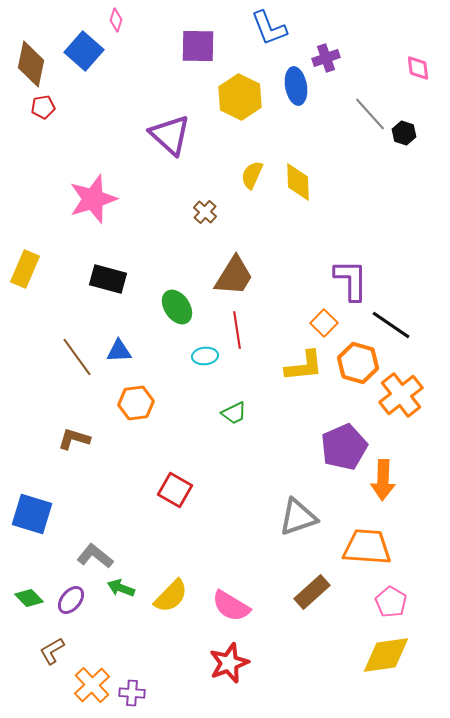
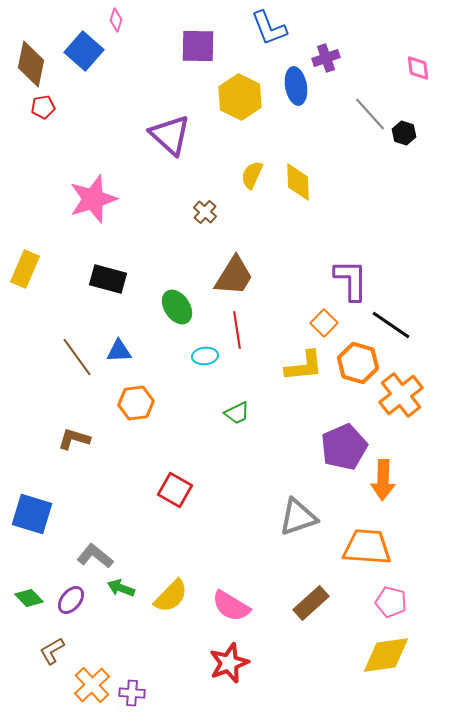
green trapezoid at (234, 413): moved 3 px right
brown rectangle at (312, 592): moved 1 px left, 11 px down
pink pentagon at (391, 602): rotated 16 degrees counterclockwise
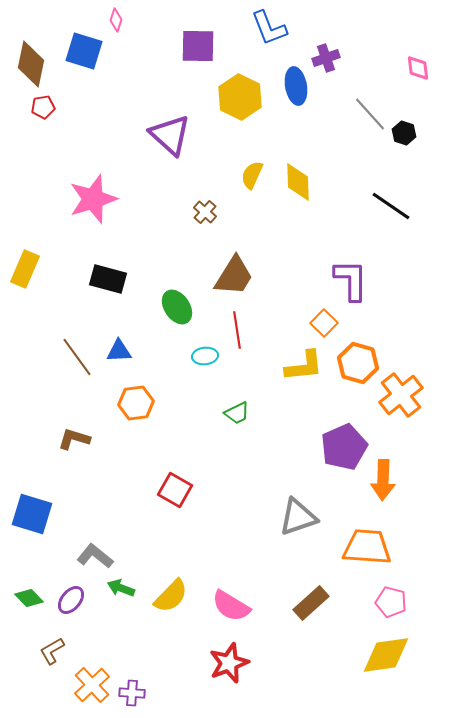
blue square at (84, 51): rotated 24 degrees counterclockwise
black line at (391, 325): moved 119 px up
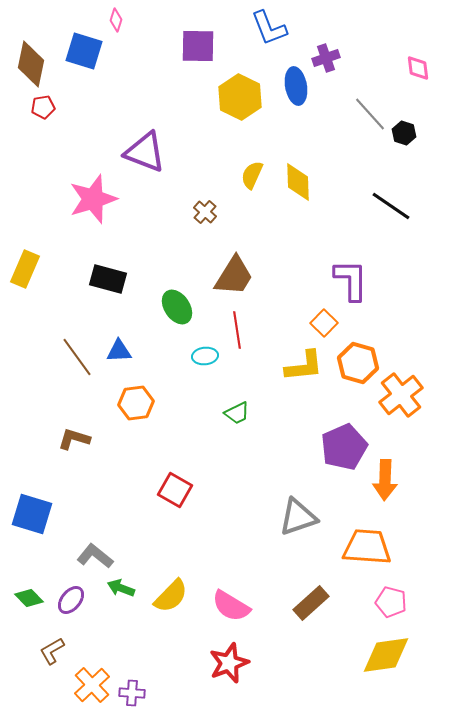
purple triangle at (170, 135): moved 25 px left, 17 px down; rotated 21 degrees counterclockwise
orange arrow at (383, 480): moved 2 px right
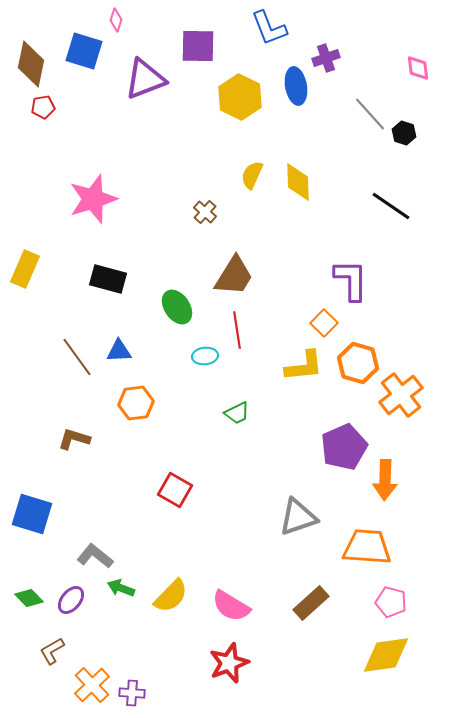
purple triangle at (145, 152): moved 73 px up; rotated 42 degrees counterclockwise
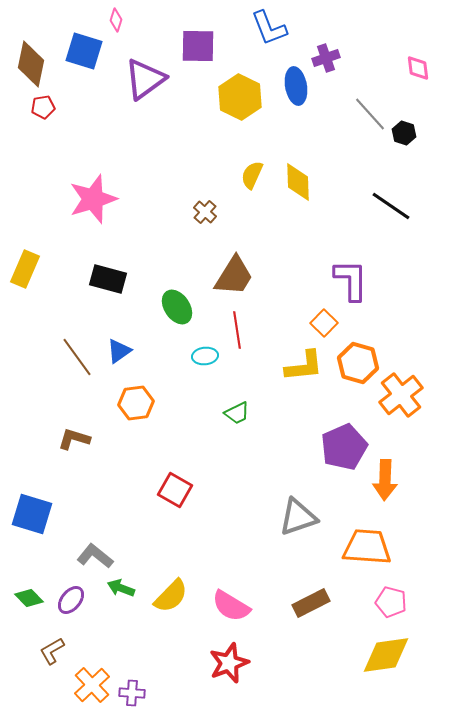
purple triangle at (145, 79): rotated 15 degrees counterclockwise
blue triangle at (119, 351): rotated 32 degrees counterclockwise
brown rectangle at (311, 603): rotated 15 degrees clockwise
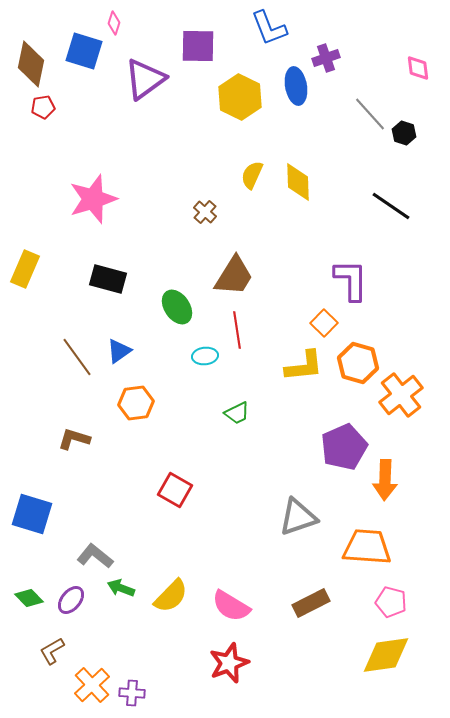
pink diamond at (116, 20): moved 2 px left, 3 px down
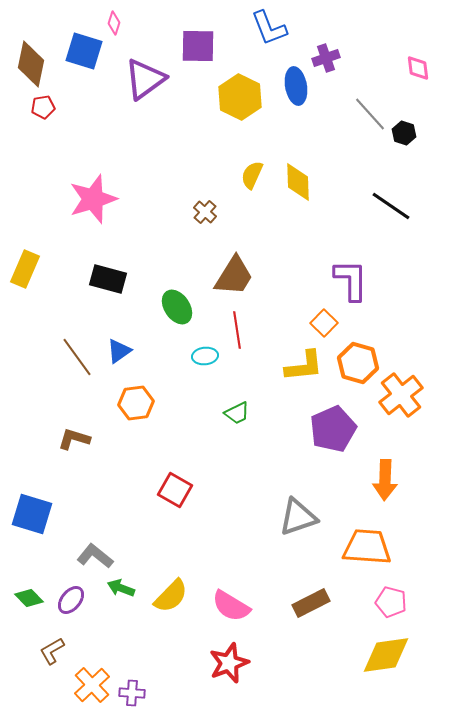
purple pentagon at (344, 447): moved 11 px left, 18 px up
